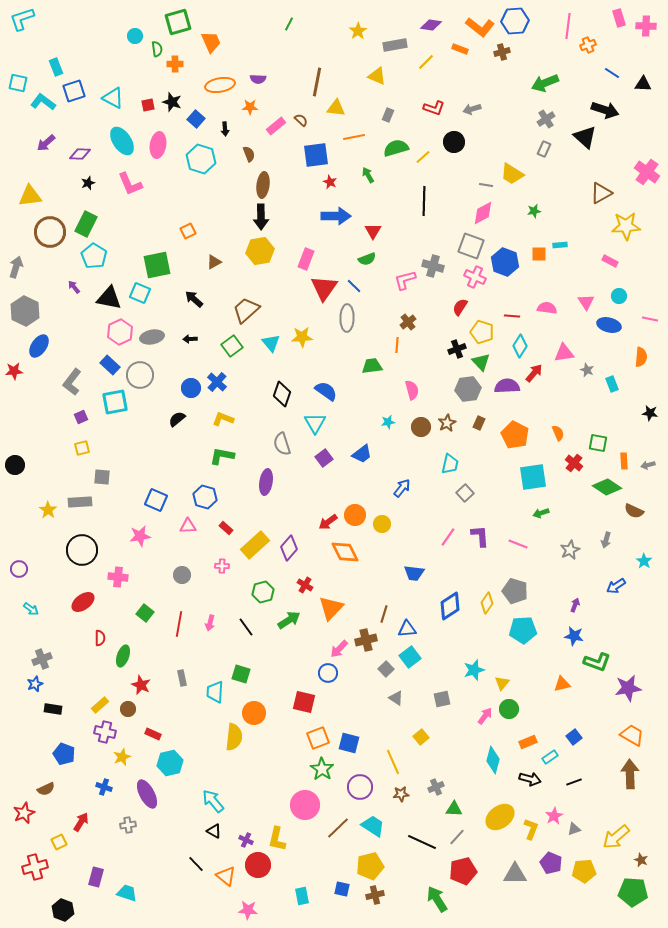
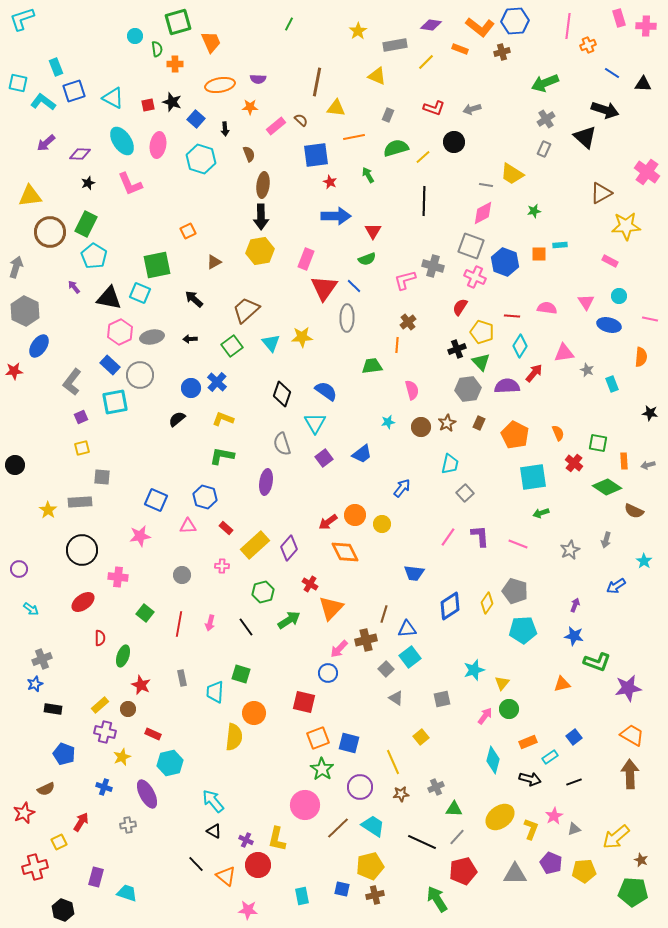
red cross at (305, 585): moved 5 px right, 1 px up
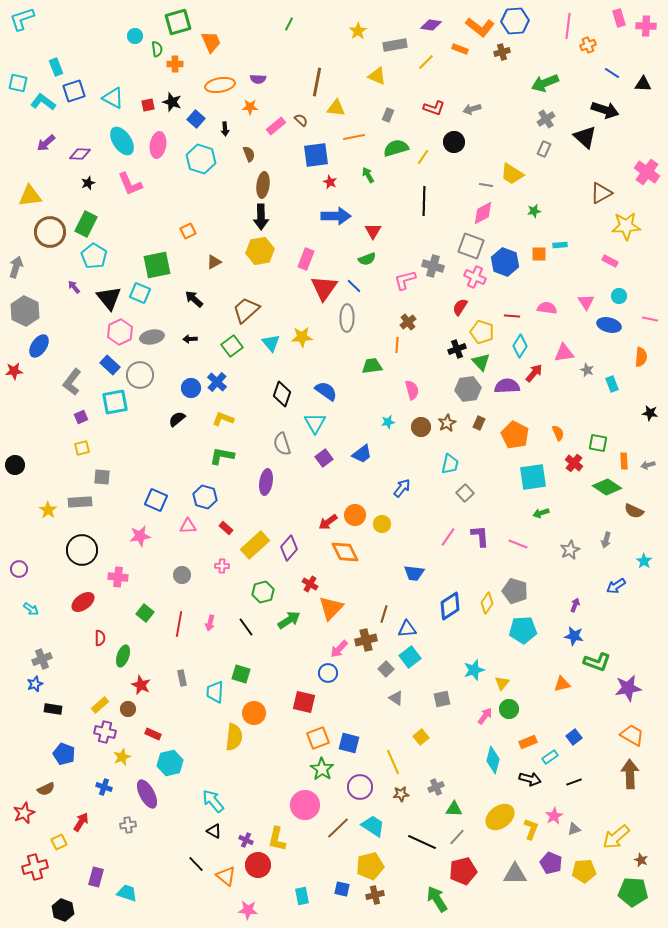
yellow line at (423, 157): rotated 14 degrees counterclockwise
black triangle at (109, 298): rotated 40 degrees clockwise
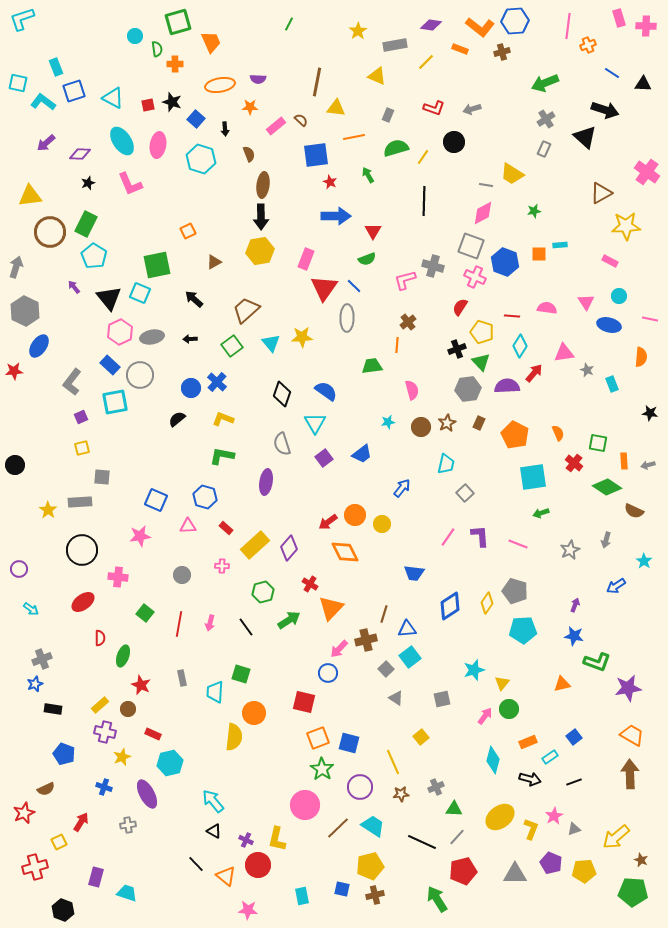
cyan trapezoid at (450, 464): moved 4 px left
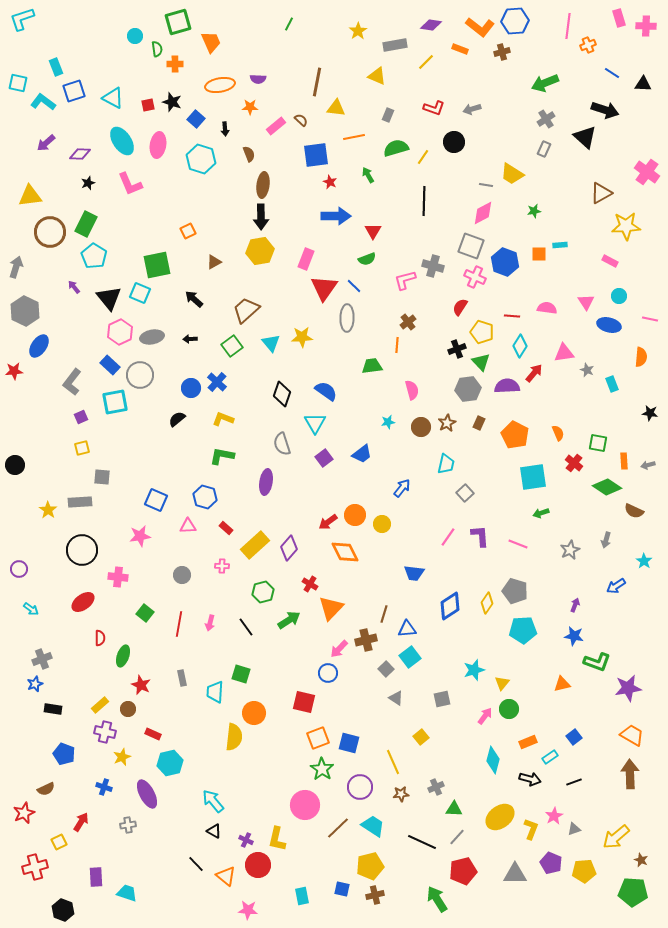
purple rectangle at (96, 877): rotated 18 degrees counterclockwise
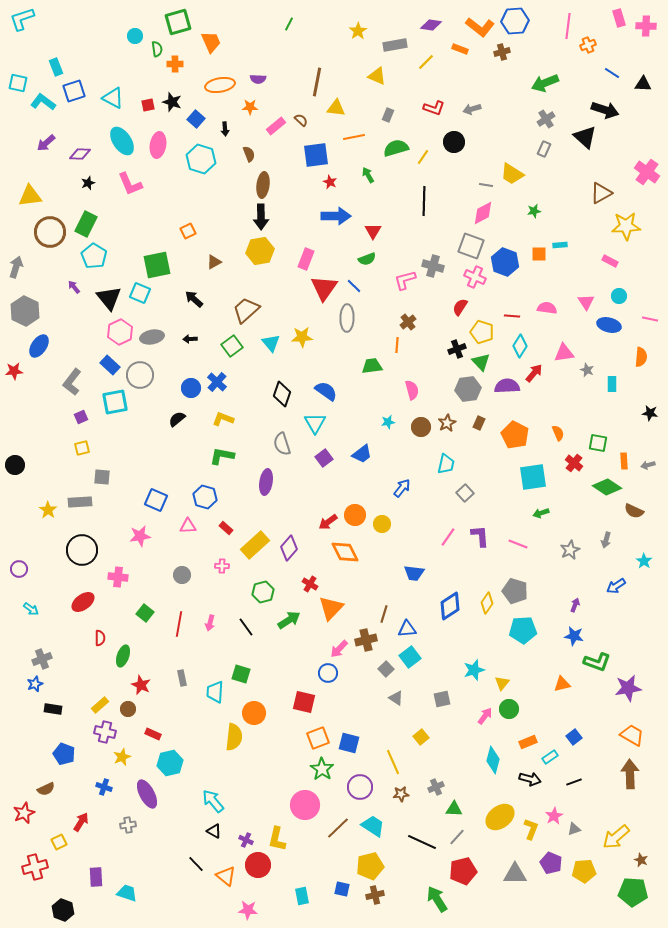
cyan rectangle at (612, 384): rotated 21 degrees clockwise
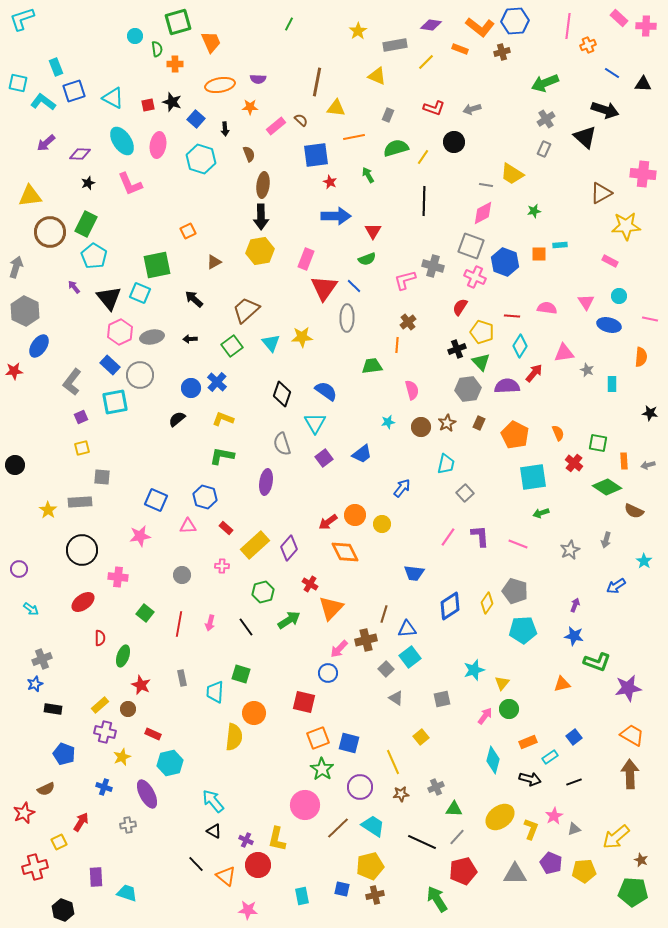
pink rectangle at (619, 18): rotated 30 degrees counterclockwise
pink cross at (647, 172): moved 4 px left, 2 px down; rotated 30 degrees counterclockwise
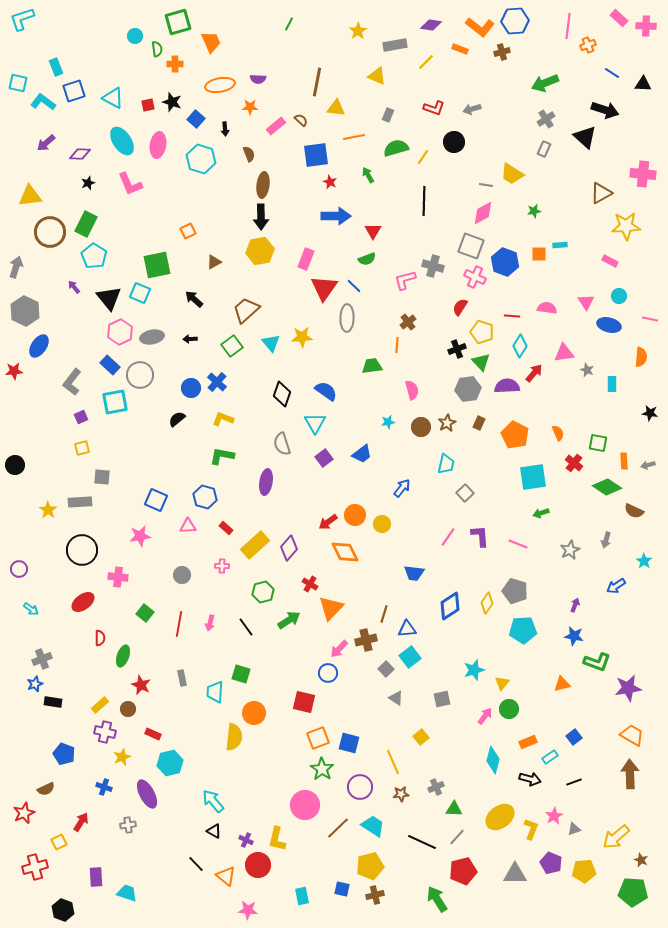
black rectangle at (53, 709): moved 7 px up
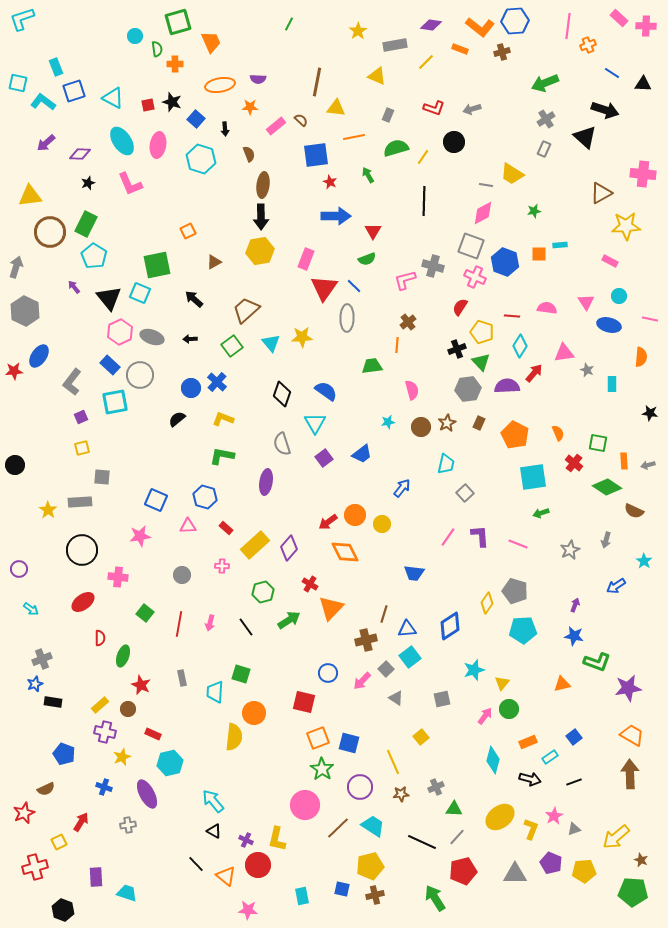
gray ellipse at (152, 337): rotated 30 degrees clockwise
blue ellipse at (39, 346): moved 10 px down
blue diamond at (450, 606): moved 20 px down
pink arrow at (339, 649): moved 23 px right, 32 px down
green arrow at (437, 899): moved 2 px left, 1 px up
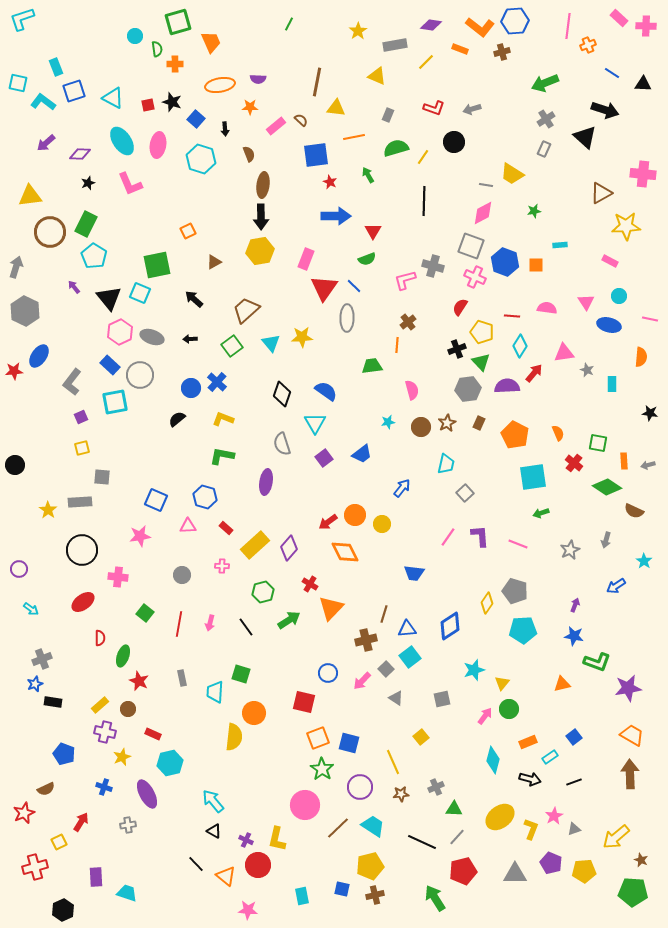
orange square at (539, 254): moved 3 px left, 11 px down
red star at (141, 685): moved 2 px left, 4 px up
black hexagon at (63, 910): rotated 15 degrees clockwise
